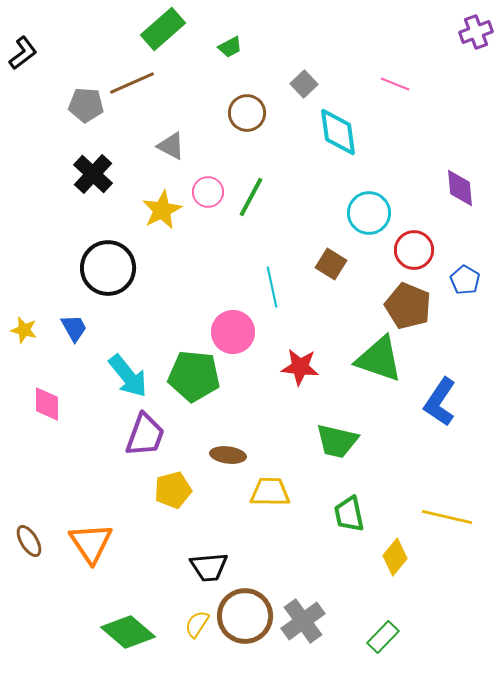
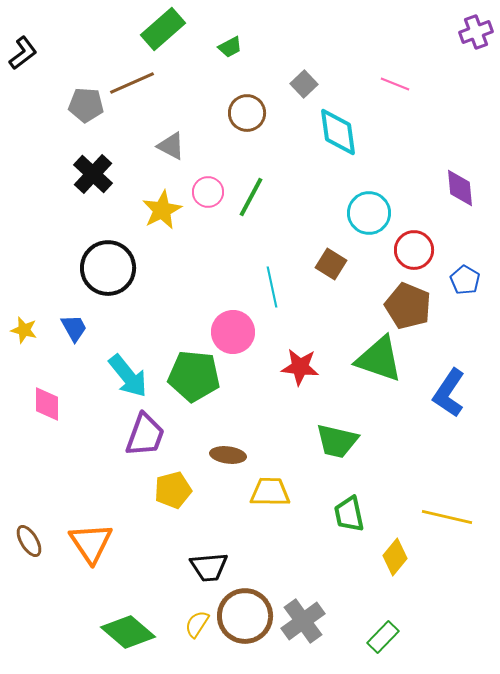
blue L-shape at (440, 402): moved 9 px right, 9 px up
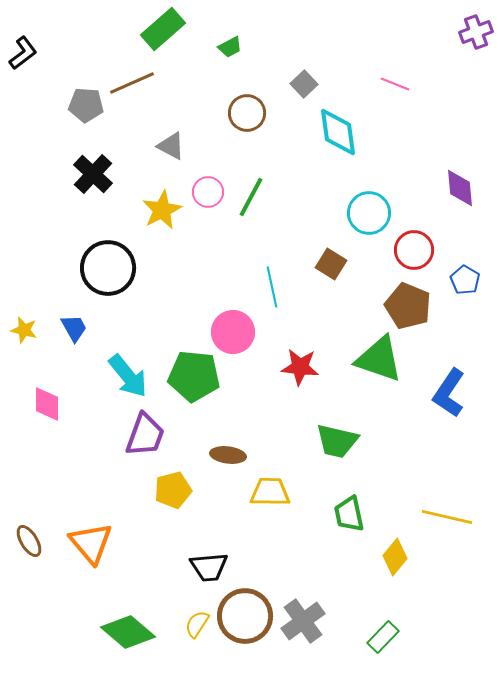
orange triangle at (91, 543): rotated 6 degrees counterclockwise
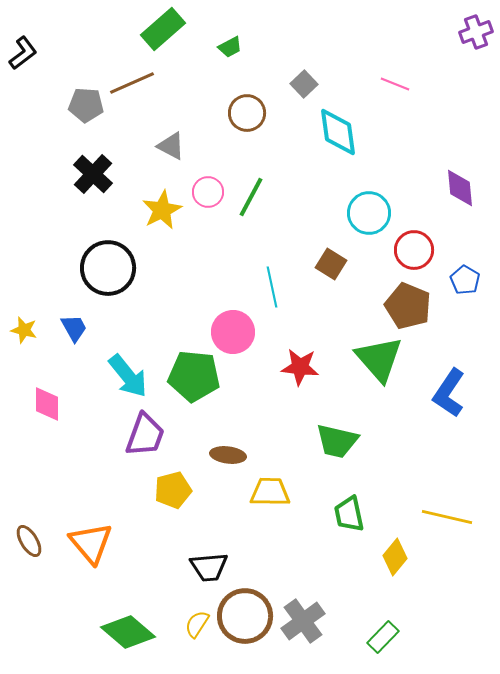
green triangle at (379, 359): rotated 30 degrees clockwise
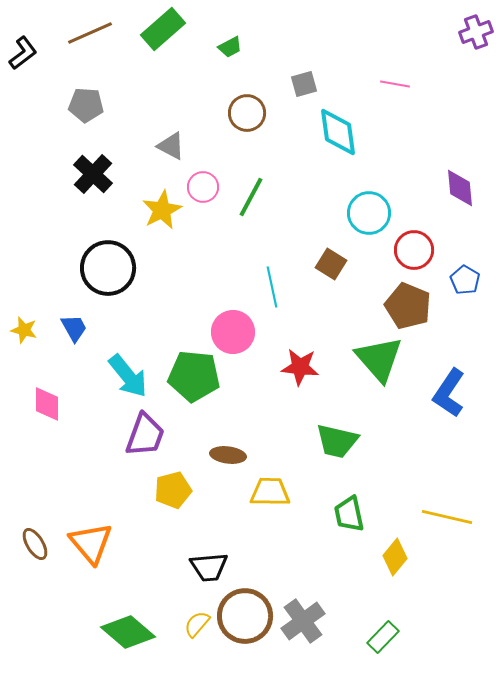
brown line at (132, 83): moved 42 px left, 50 px up
gray square at (304, 84): rotated 28 degrees clockwise
pink line at (395, 84): rotated 12 degrees counterclockwise
pink circle at (208, 192): moved 5 px left, 5 px up
brown ellipse at (29, 541): moved 6 px right, 3 px down
yellow semicircle at (197, 624): rotated 8 degrees clockwise
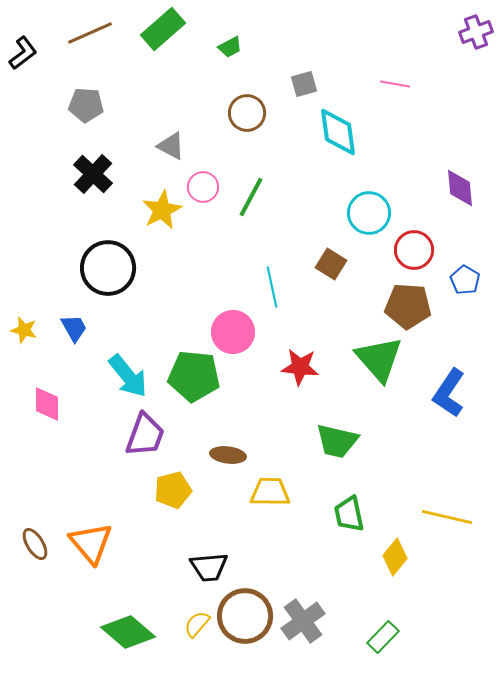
brown pentagon at (408, 306): rotated 18 degrees counterclockwise
